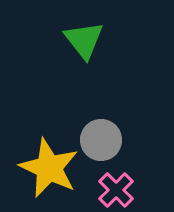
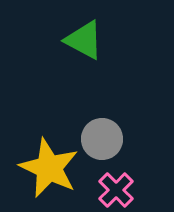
green triangle: rotated 24 degrees counterclockwise
gray circle: moved 1 px right, 1 px up
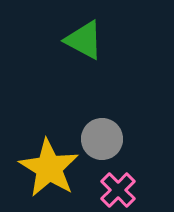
yellow star: rotated 6 degrees clockwise
pink cross: moved 2 px right
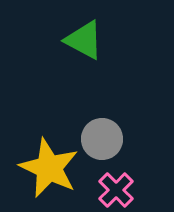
yellow star: rotated 6 degrees counterclockwise
pink cross: moved 2 px left
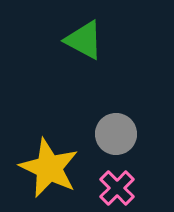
gray circle: moved 14 px right, 5 px up
pink cross: moved 1 px right, 2 px up
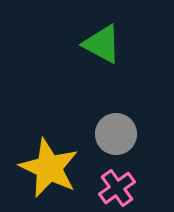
green triangle: moved 18 px right, 4 px down
pink cross: rotated 9 degrees clockwise
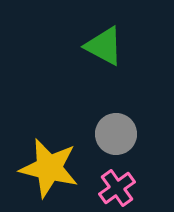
green triangle: moved 2 px right, 2 px down
yellow star: rotated 12 degrees counterclockwise
